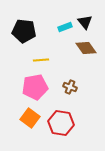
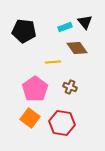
brown diamond: moved 9 px left
yellow line: moved 12 px right, 2 px down
pink pentagon: moved 2 px down; rotated 25 degrees counterclockwise
red hexagon: moved 1 px right
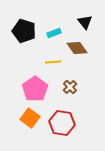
cyan rectangle: moved 11 px left, 6 px down
black pentagon: rotated 10 degrees clockwise
brown cross: rotated 24 degrees clockwise
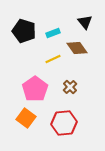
cyan rectangle: moved 1 px left
yellow line: moved 3 px up; rotated 21 degrees counterclockwise
orange square: moved 4 px left
red hexagon: moved 2 px right; rotated 15 degrees counterclockwise
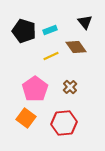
cyan rectangle: moved 3 px left, 3 px up
brown diamond: moved 1 px left, 1 px up
yellow line: moved 2 px left, 3 px up
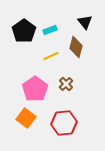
black pentagon: rotated 20 degrees clockwise
brown diamond: rotated 50 degrees clockwise
brown cross: moved 4 px left, 3 px up
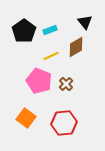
brown diamond: rotated 45 degrees clockwise
pink pentagon: moved 4 px right, 8 px up; rotated 15 degrees counterclockwise
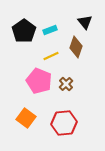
brown diamond: rotated 40 degrees counterclockwise
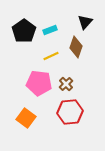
black triangle: rotated 21 degrees clockwise
pink pentagon: moved 2 px down; rotated 15 degrees counterclockwise
red hexagon: moved 6 px right, 11 px up
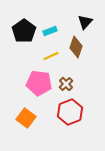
cyan rectangle: moved 1 px down
red hexagon: rotated 15 degrees counterclockwise
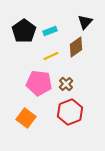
brown diamond: rotated 35 degrees clockwise
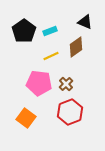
black triangle: rotated 49 degrees counterclockwise
